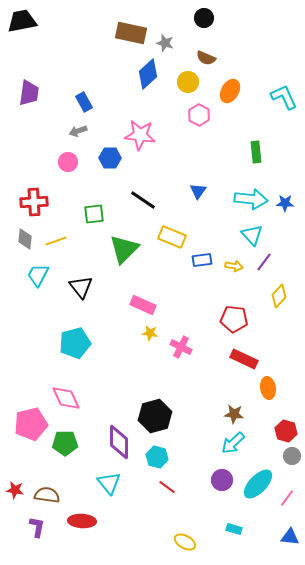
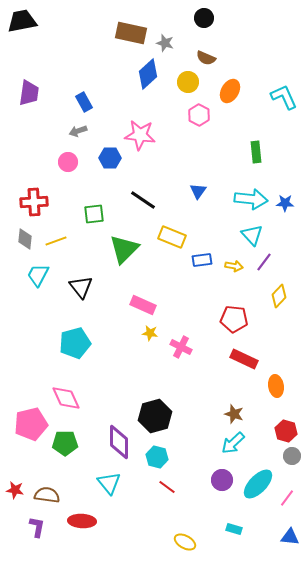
orange ellipse at (268, 388): moved 8 px right, 2 px up
brown star at (234, 414): rotated 12 degrees clockwise
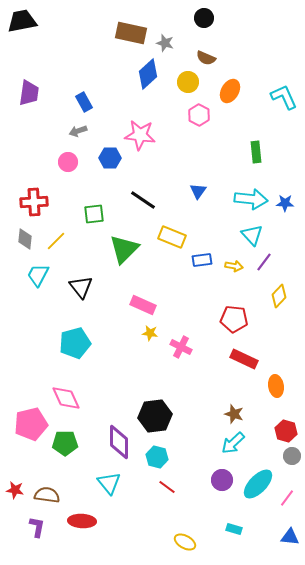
yellow line at (56, 241): rotated 25 degrees counterclockwise
black hexagon at (155, 416): rotated 8 degrees clockwise
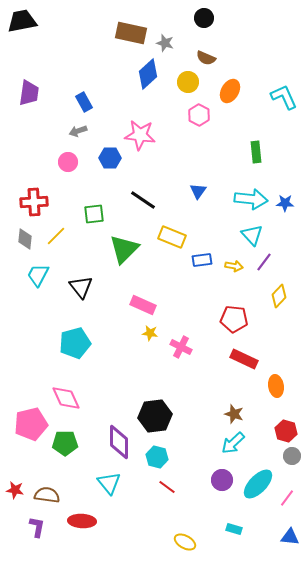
yellow line at (56, 241): moved 5 px up
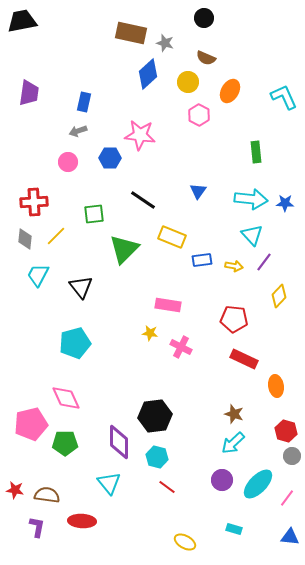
blue rectangle at (84, 102): rotated 42 degrees clockwise
pink rectangle at (143, 305): moved 25 px right; rotated 15 degrees counterclockwise
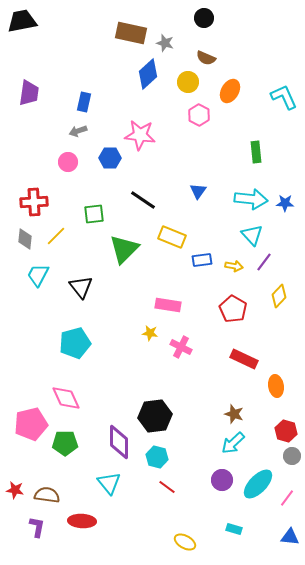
red pentagon at (234, 319): moved 1 px left, 10 px up; rotated 24 degrees clockwise
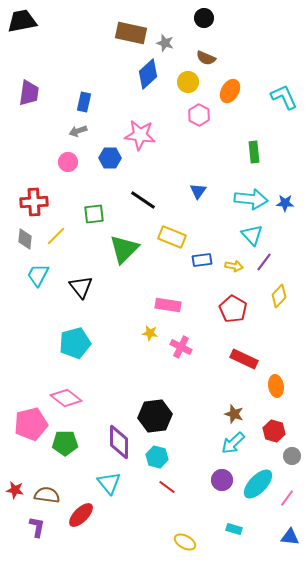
green rectangle at (256, 152): moved 2 px left
pink diamond at (66, 398): rotated 28 degrees counterclockwise
red hexagon at (286, 431): moved 12 px left
red ellipse at (82, 521): moved 1 px left, 6 px up; rotated 48 degrees counterclockwise
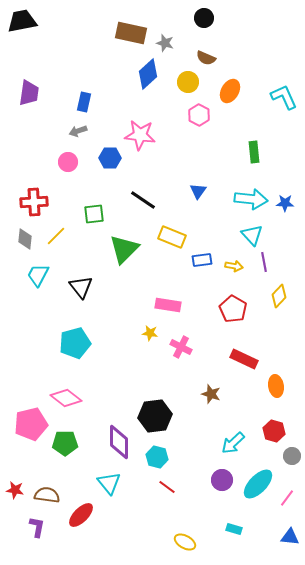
purple line at (264, 262): rotated 48 degrees counterclockwise
brown star at (234, 414): moved 23 px left, 20 px up
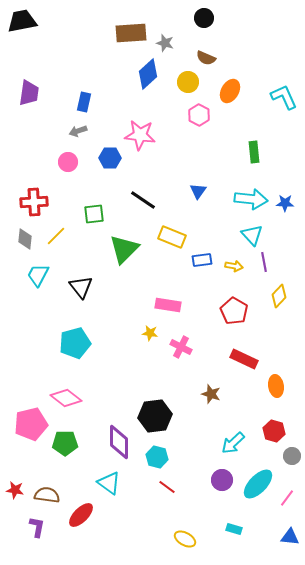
brown rectangle at (131, 33): rotated 16 degrees counterclockwise
red pentagon at (233, 309): moved 1 px right, 2 px down
cyan triangle at (109, 483): rotated 15 degrees counterclockwise
yellow ellipse at (185, 542): moved 3 px up
